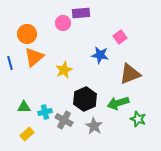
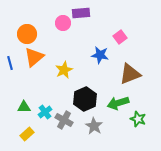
cyan cross: rotated 24 degrees counterclockwise
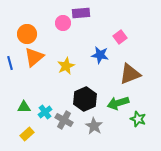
yellow star: moved 2 px right, 4 px up
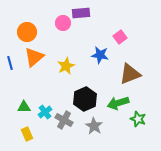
orange circle: moved 2 px up
yellow rectangle: rotated 72 degrees counterclockwise
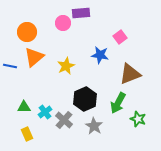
blue line: moved 3 px down; rotated 64 degrees counterclockwise
green arrow: rotated 45 degrees counterclockwise
gray cross: rotated 12 degrees clockwise
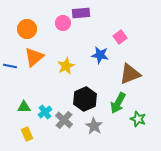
orange circle: moved 3 px up
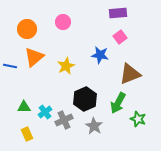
purple rectangle: moved 37 px right
pink circle: moved 1 px up
gray cross: rotated 24 degrees clockwise
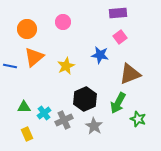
cyan cross: moved 1 px left, 1 px down
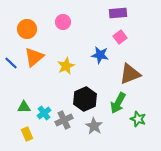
blue line: moved 1 px right, 3 px up; rotated 32 degrees clockwise
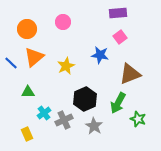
green triangle: moved 4 px right, 15 px up
